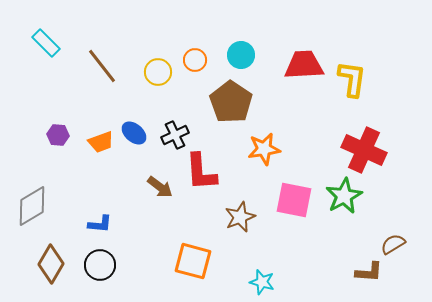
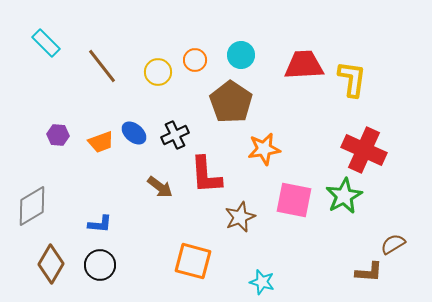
red L-shape: moved 5 px right, 3 px down
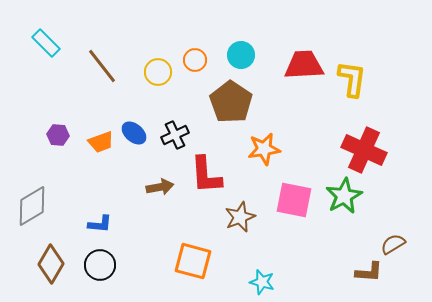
brown arrow: rotated 48 degrees counterclockwise
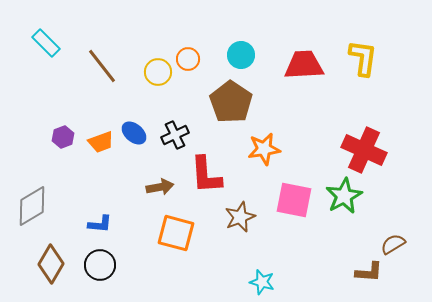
orange circle: moved 7 px left, 1 px up
yellow L-shape: moved 11 px right, 21 px up
purple hexagon: moved 5 px right, 2 px down; rotated 25 degrees counterclockwise
orange square: moved 17 px left, 28 px up
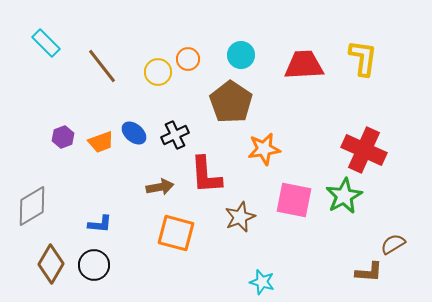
black circle: moved 6 px left
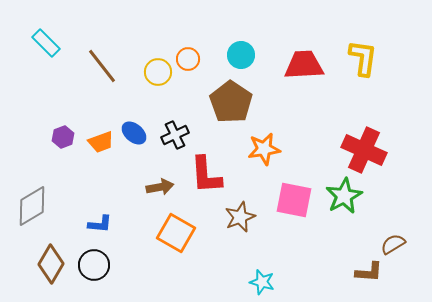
orange square: rotated 15 degrees clockwise
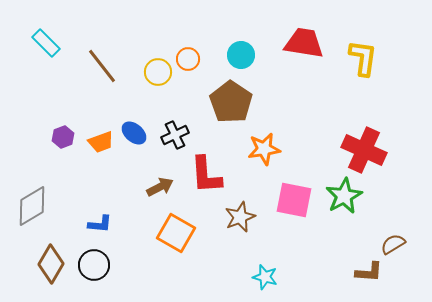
red trapezoid: moved 22 px up; rotated 12 degrees clockwise
brown arrow: rotated 16 degrees counterclockwise
cyan star: moved 3 px right, 5 px up
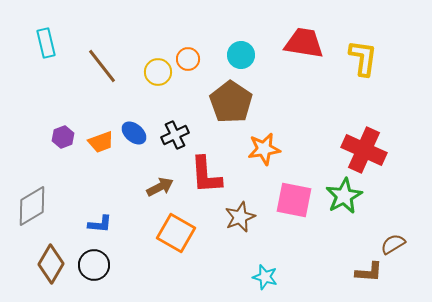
cyan rectangle: rotated 32 degrees clockwise
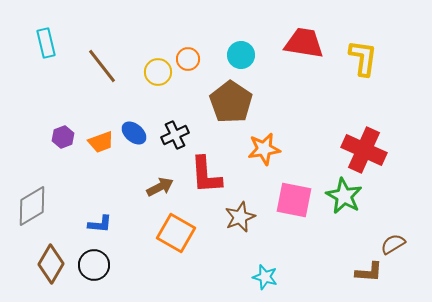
green star: rotated 15 degrees counterclockwise
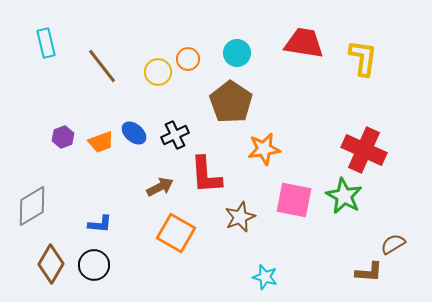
cyan circle: moved 4 px left, 2 px up
